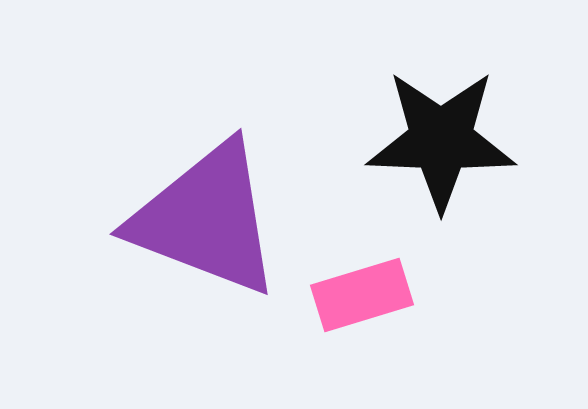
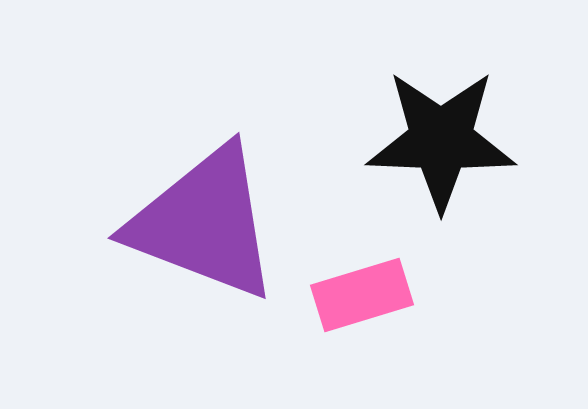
purple triangle: moved 2 px left, 4 px down
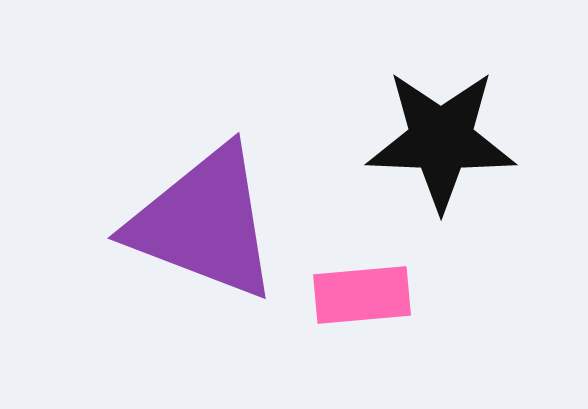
pink rectangle: rotated 12 degrees clockwise
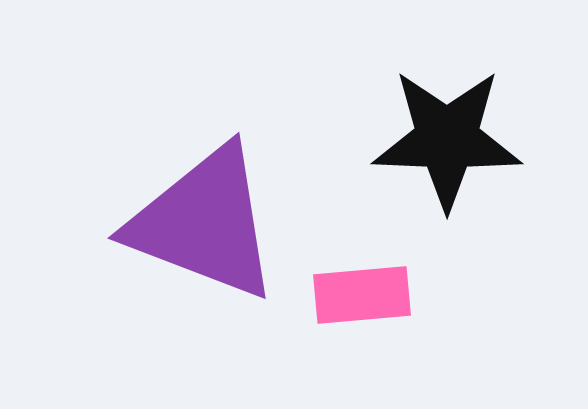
black star: moved 6 px right, 1 px up
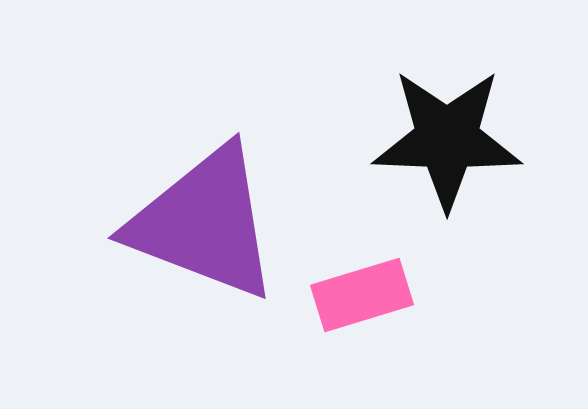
pink rectangle: rotated 12 degrees counterclockwise
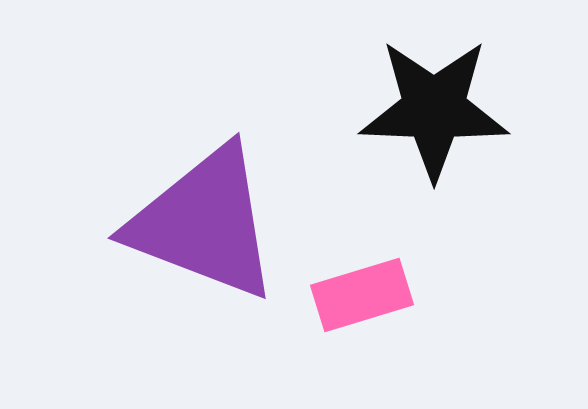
black star: moved 13 px left, 30 px up
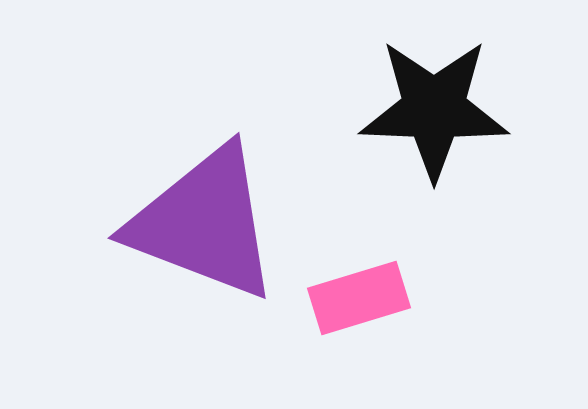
pink rectangle: moved 3 px left, 3 px down
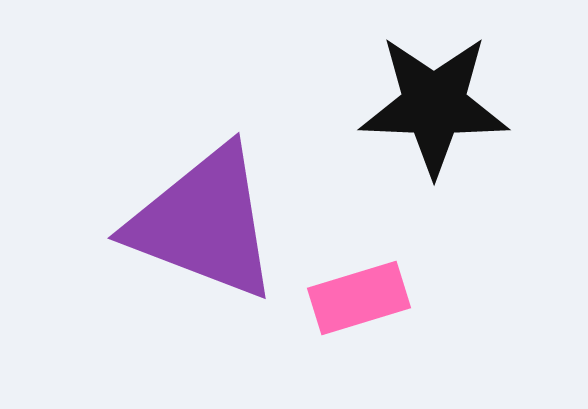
black star: moved 4 px up
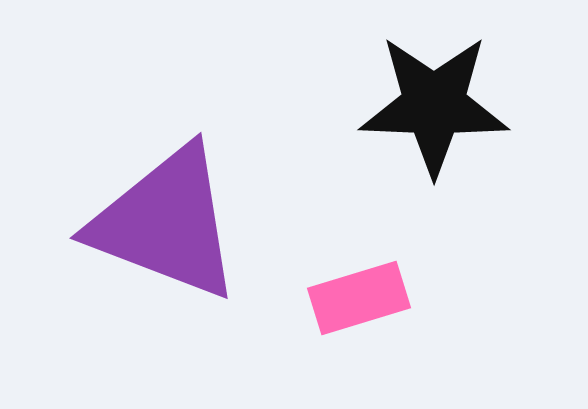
purple triangle: moved 38 px left
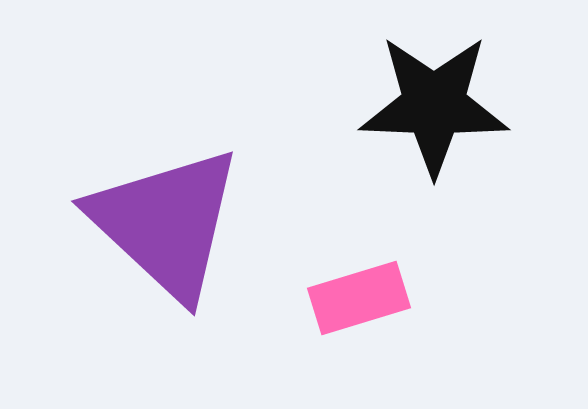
purple triangle: rotated 22 degrees clockwise
